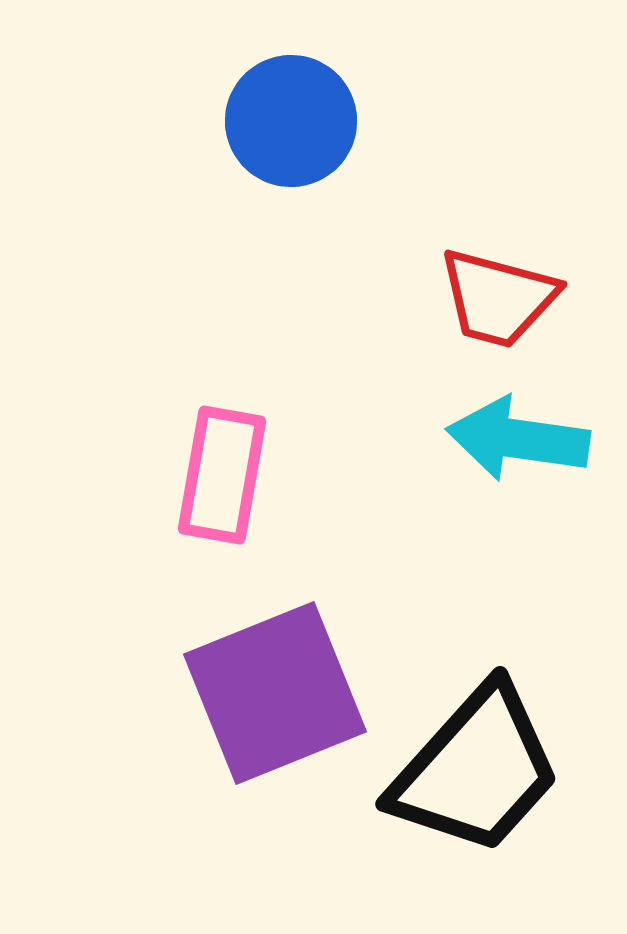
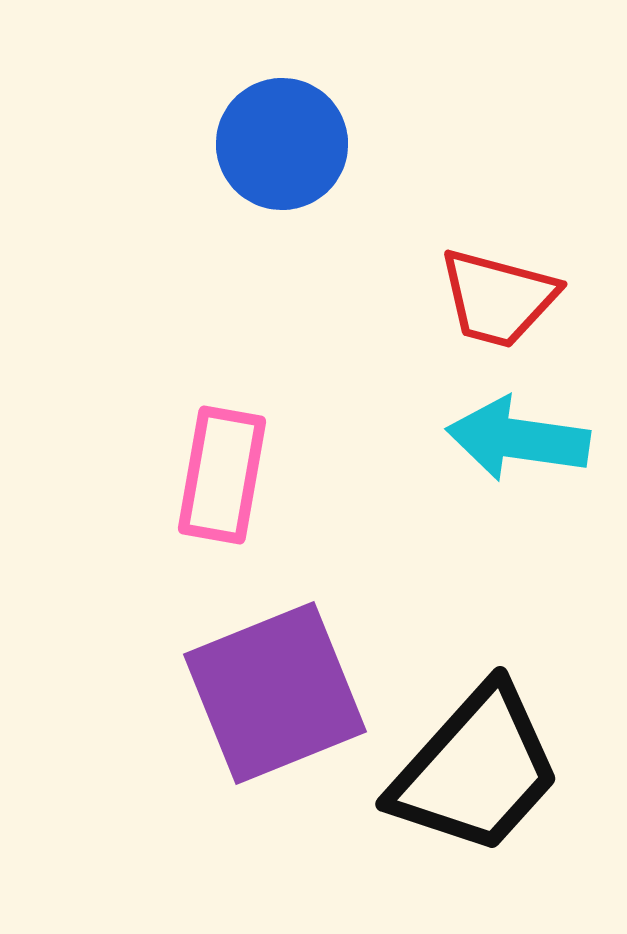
blue circle: moved 9 px left, 23 px down
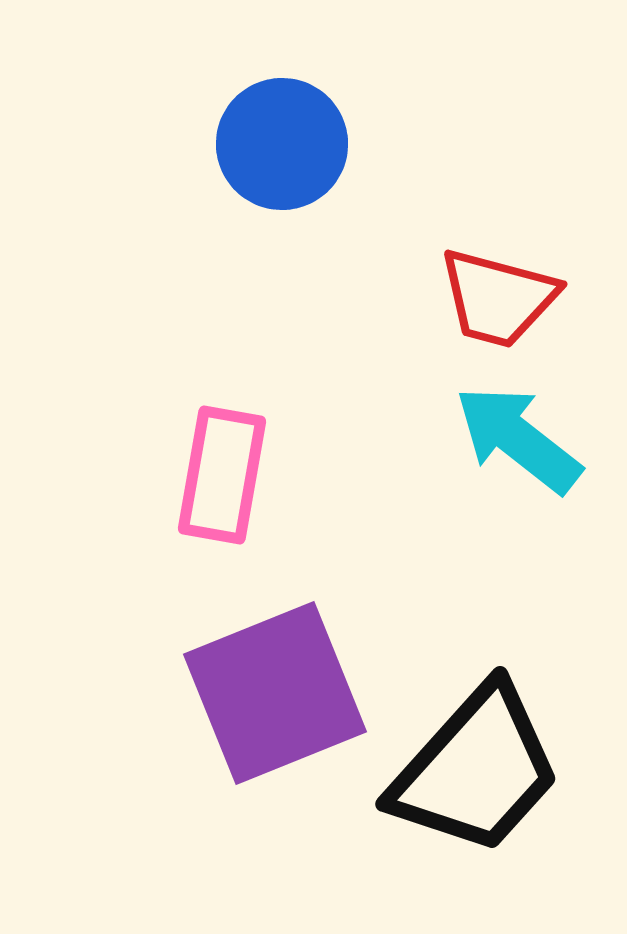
cyan arrow: rotated 30 degrees clockwise
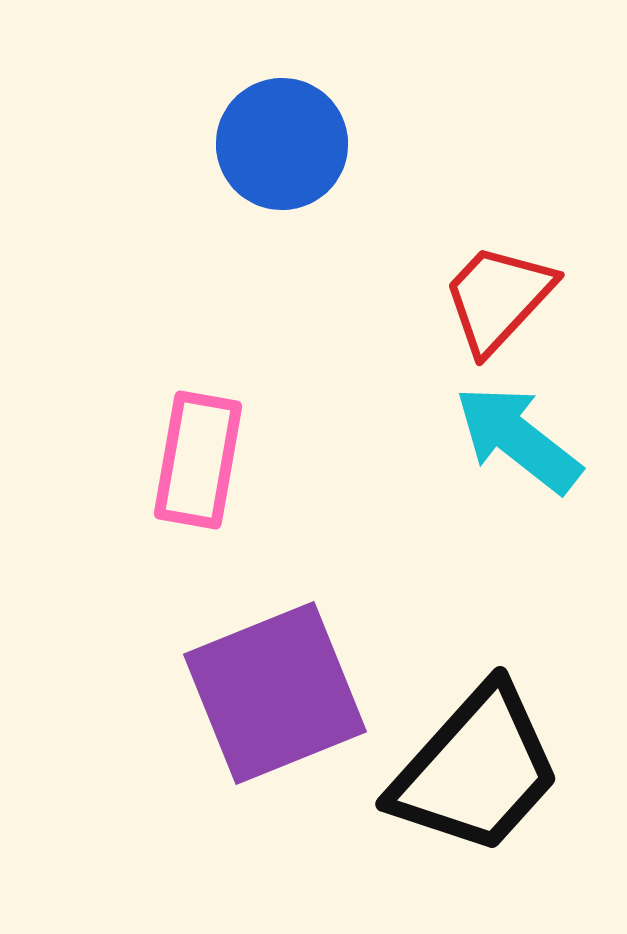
red trapezoid: rotated 118 degrees clockwise
pink rectangle: moved 24 px left, 15 px up
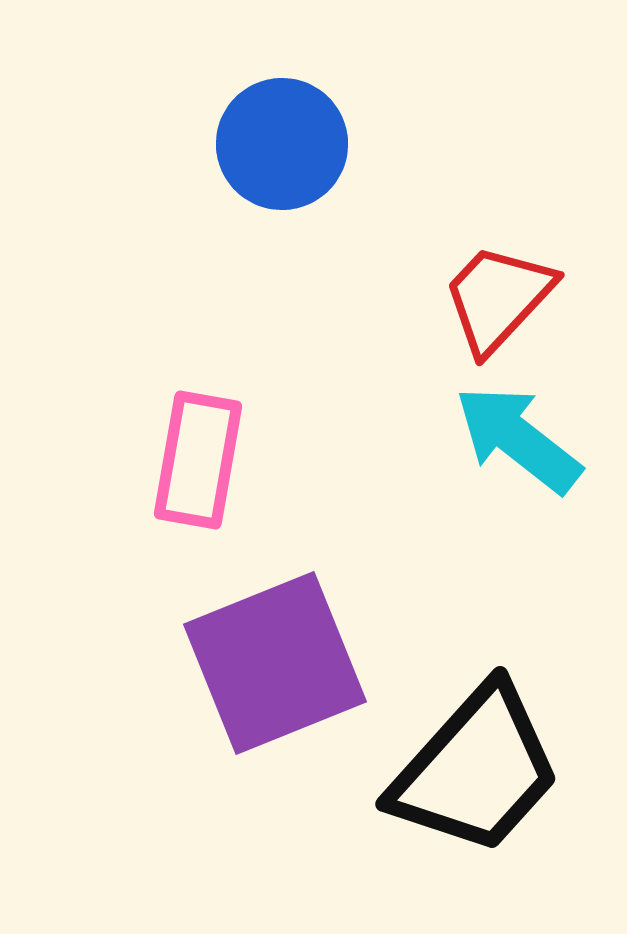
purple square: moved 30 px up
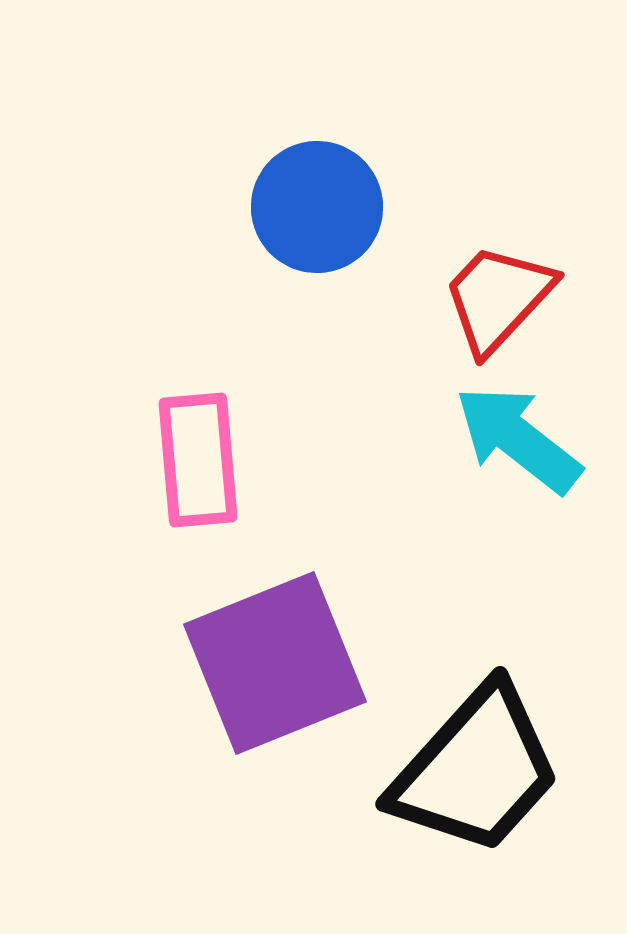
blue circle: moved 35 px right, 63 px down
pink rectangle: rotated 15 degrees counterclockwise
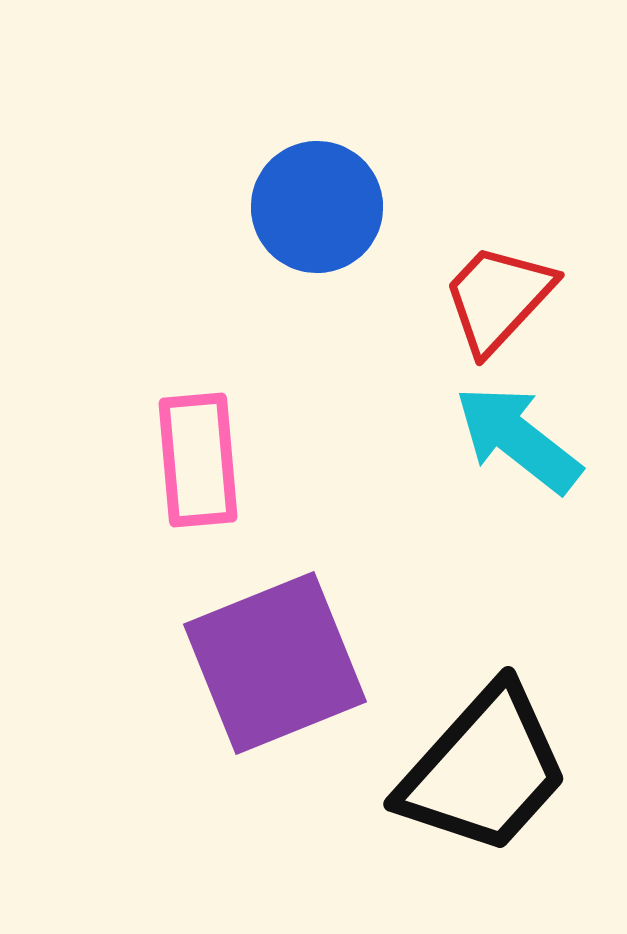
black trapezoid: moved 8 px right
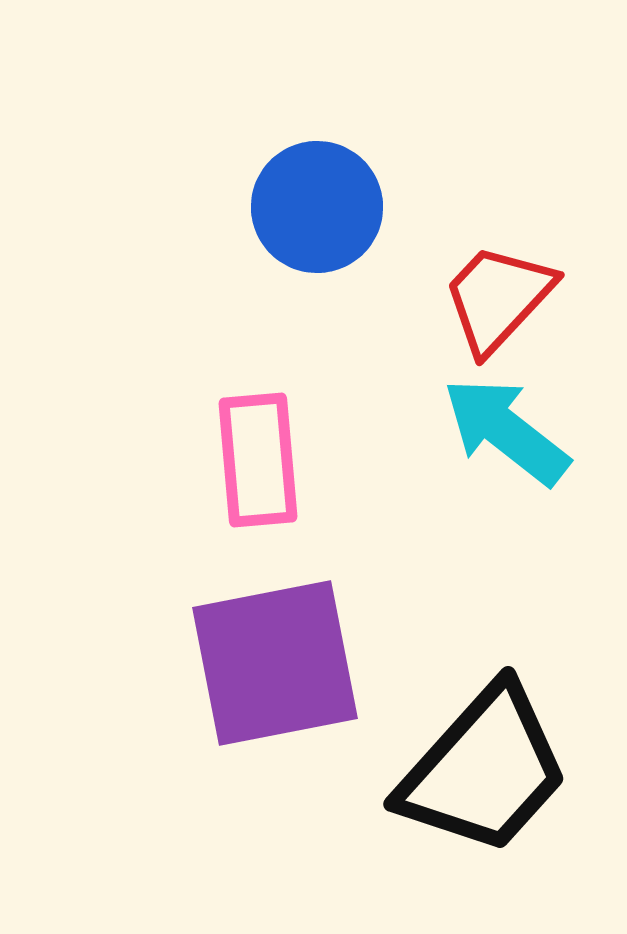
cyan arrow: moved 12 px left, 8 px up
pink rectangle: moved 60 px right
purple square: rotated 11 degrees clockwise
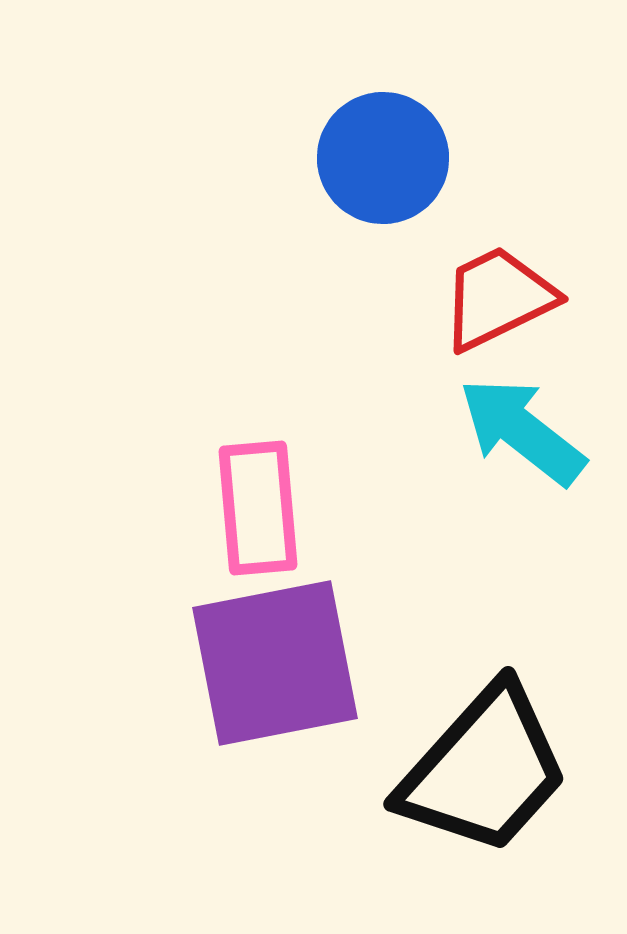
blue circle: moved 66 px right, 49 px up
red trapezoid: rotated 21 degrees clockwise
cyan arrow: moved 16 px right
pink rectangle: moved 48 px down
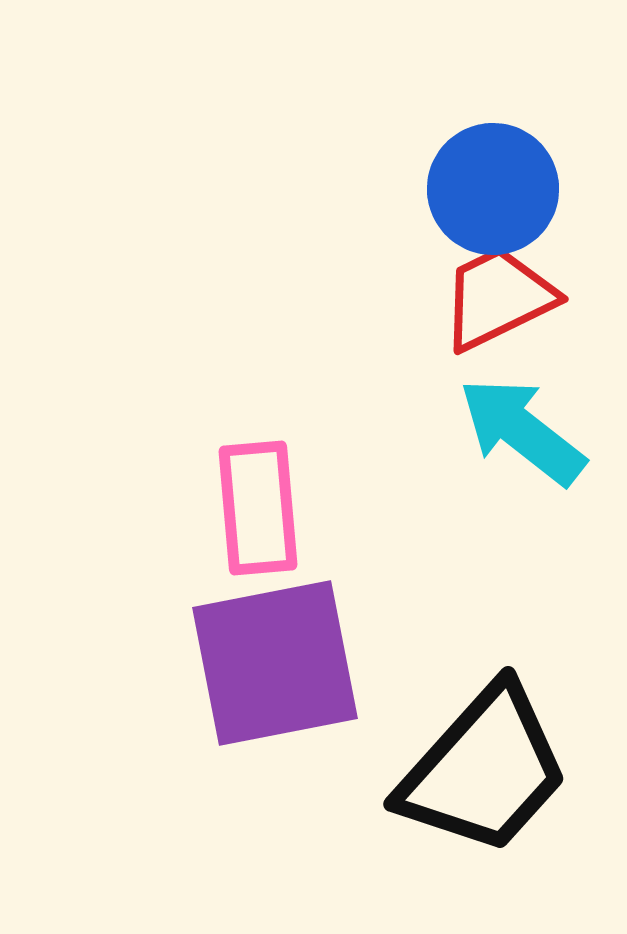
blue circle: moved 110 px right, 31 px down
